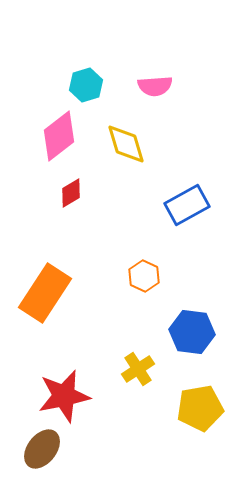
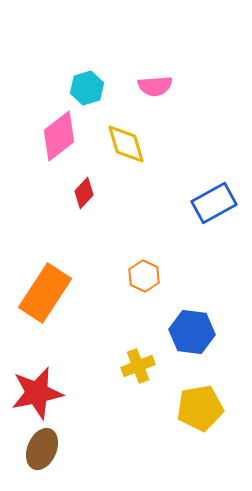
cyan hexagon: moved 1 px right, 3 px down
red diamond: moved 13 px right; rotated 16 degrees counterclockwise
blue rectangle: moved 27 px right, 2 px up
yellow cross: moved 3 px up; rotated 12 degrees clockwise
red star: moved 27 px left, 3 px up
brown ellipse: rotated 15 degrees counterclockwise
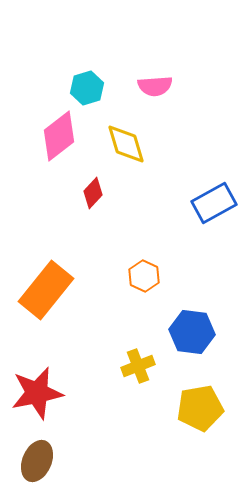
red diamond: moved 9 px right
orange rectangle: moved 1 px right, 3 px up; rotated 6 degrees clockwise
brown ellipse: moved 5 px left, 12 px down
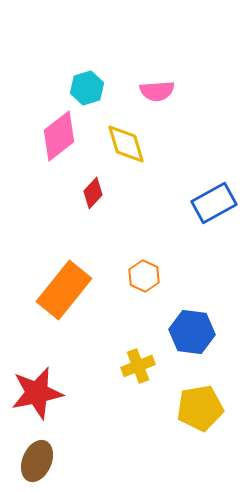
pink semicircle: moved 2 px right, 5 px down
orange rectangle: moved 18 px right
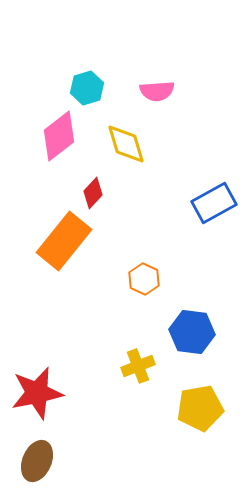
orange hexagon: moved 3 px down
orange rectangle: moved 49 px up
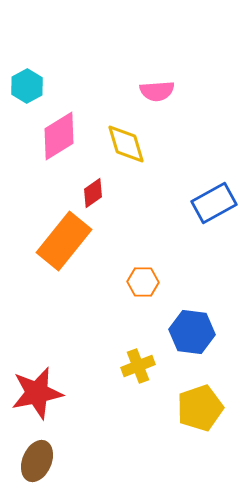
cyan hexagon: moved 60 px left, 2 px up; rotated 12 degrees counterclockwise
pink diamond: rotated 6 degrees clockwise
red diamond: rotated 12 degrees clockwise
orange hexagon: moved 1 px left, 3 px down; rotated 24 degrees counterclockwise
yellow pentagon: rotated 9 degrees counterclockwise
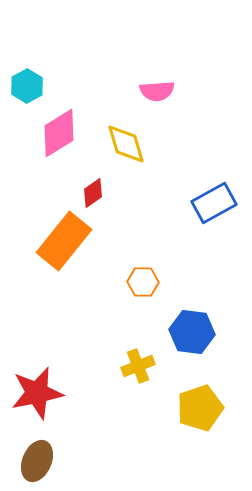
pink diamond: moved 3 px up
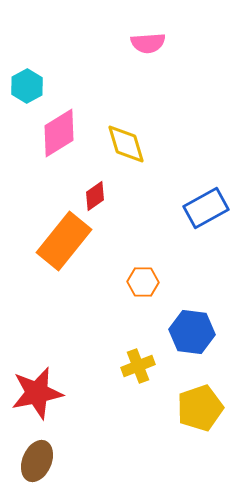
pink semicircle: moved 9 px left, 48 px up
red diamond: moved 2 px right, 3 px down
blue rectangle: moved 8 px left, 5 px down
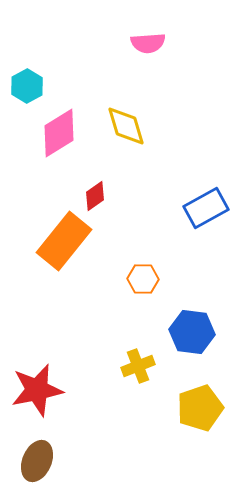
yellow diamond: moved 18 px up
orange hexagon: moved 3 px up
red star: moved 3 px up
